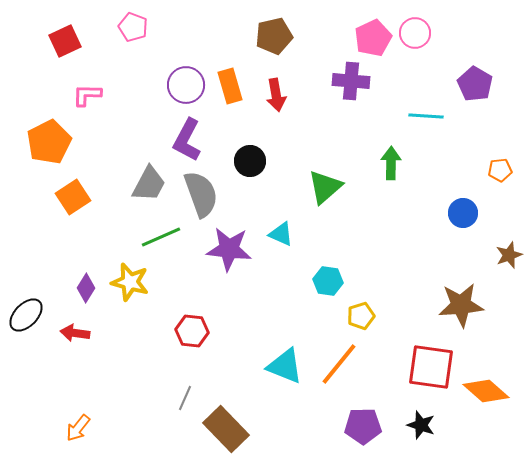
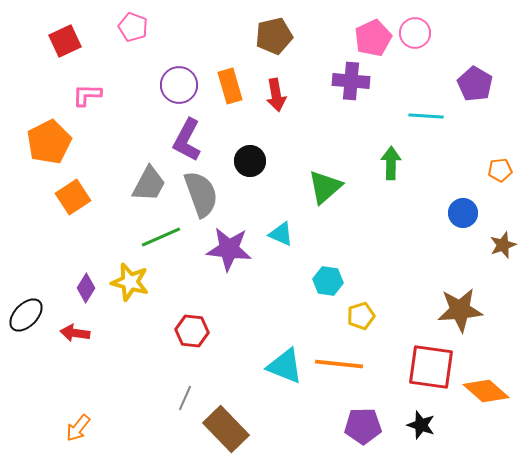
purple circle at (186, 85): moved 7 px left
brown star at (509, 255): moved 6 px left, 10 px up
brown star at (461, 305): moved 1 px left, 5 px down
orange line at (339, 364): rotated 57 degrees clockwise
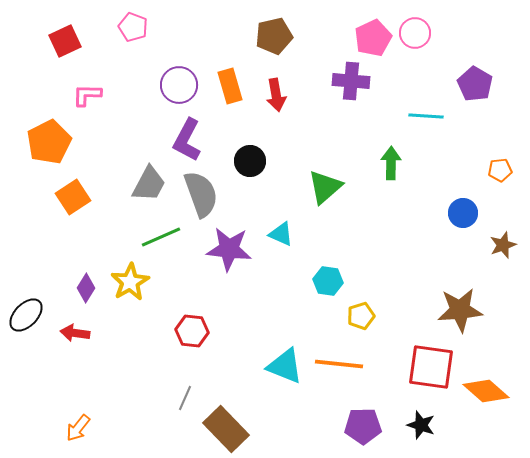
yellow star at (130, 282): rotated 27 degrees clockwise
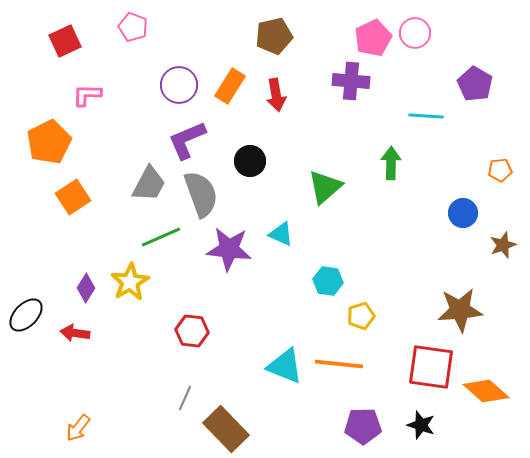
orange rectangle at (230, 86): rotated 48 degrees clockwise
purple L-shape at (187, 140): rotated 39 degrees clockwise
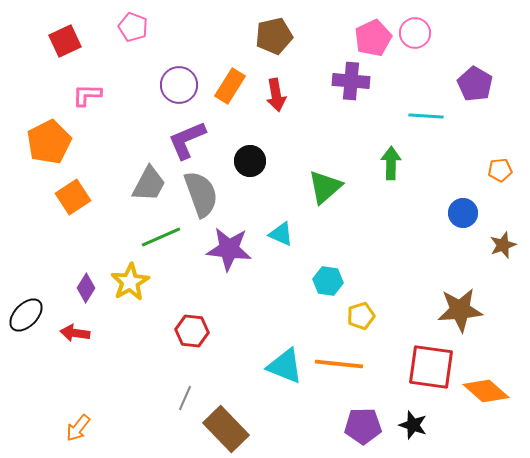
black star at (421, 425): moved 8 px left
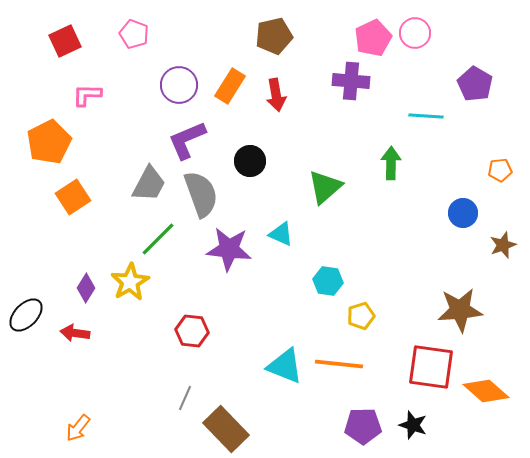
pink pentagon at (133, 27): moved 1 px right, 7 px down
green line at (161, 237): moved 3 px left, 2 px down; rotated 21 degrees counterclockwise
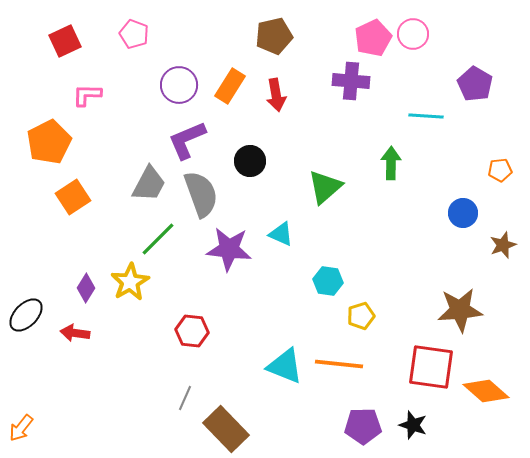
pink circle at (415, 33): moved 2 px left, 1 px down
orange arrow at (78, 428): moved 57 px left
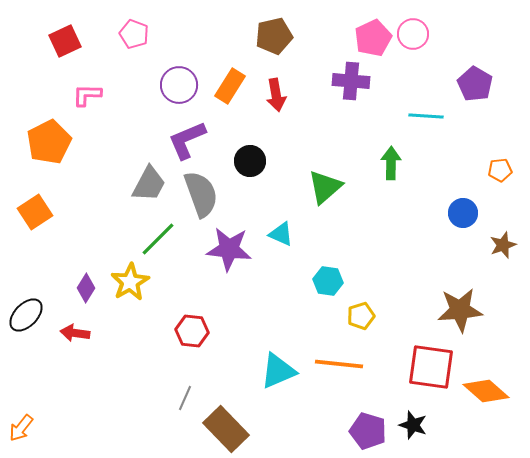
orange square at (73, 197): moved 38 px left, 15 px down
cyan triangle at (285, 366): moved 7 px left, 5 px down; rotated 45 degrees counterclockwise
purple pentagon at (363, 426): moved 5 px right, 5 px down; rotated 18 degrees clockwise
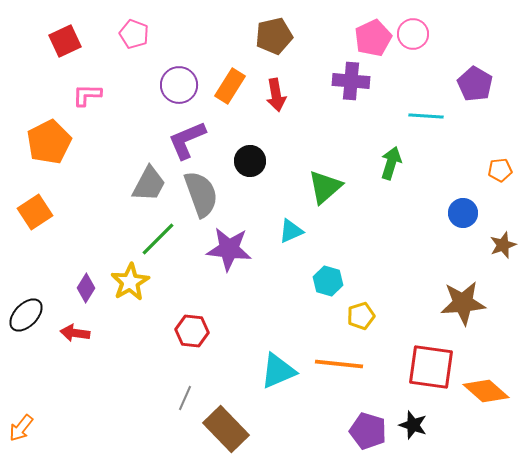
green arrow at (391, 163): rotated 16 degrees clockwise
cyan triangle at (281, 234): moved 10 px right, 3 px up; rotated 48 degrees counterclockwise
cyan hexagon at (328, 281): rotated 8 degrees clockwise
brown star at (460, 310): moved 3 px right, 7 px up
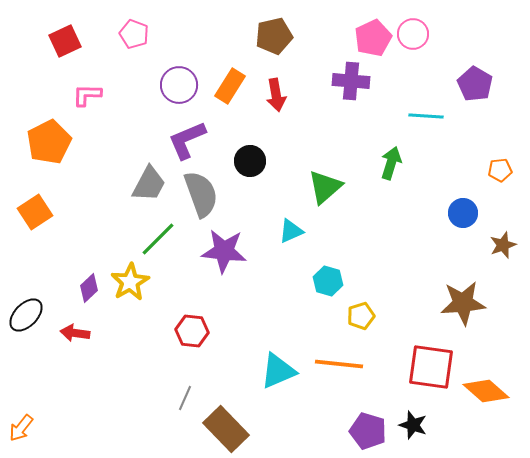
purple star at (229, 249): moved 5 px left, 2 px down
purple diamond at (86, 288): moved 3 px right; rotated 16 degrees clockwise
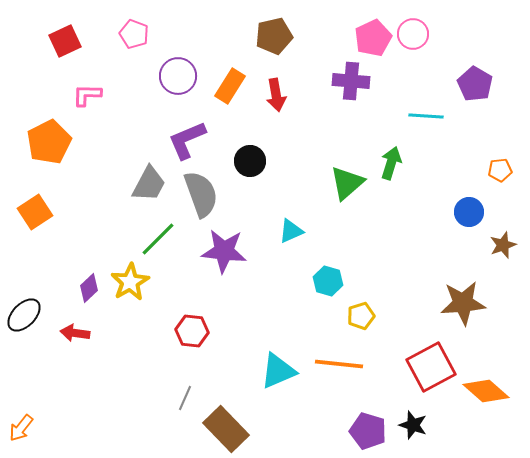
purple circle at (179, 85): moved 1 px left, 9 px up
green triangle at (325, 187): moved 22 px right, 4 px up
blue circle at (463, 213): moved 6 px right, 1 px up
black ellipse at (26, 315): moved 2 px left
red square at (431, 367): rotated 36 degrees counterclockwise
